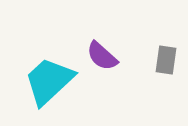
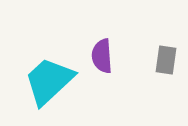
purple semicircle: rotated 44 degrees clockwise
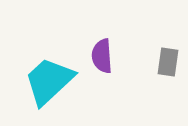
gray rectangle: moved 2 px right, 2 px down
